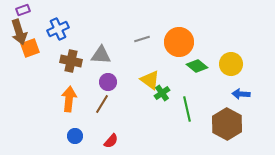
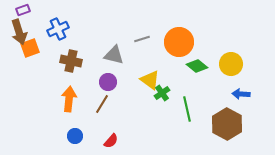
gray triangle: moved 13 px right; rotated 10 degrees clockwise
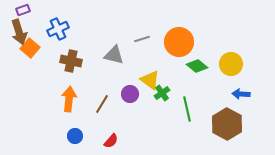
orange square: rotated 30 degrees counterclockwise
purple circle: moved 22 px right, 12 px down
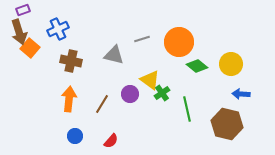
brown hexagon: rotated 16 degrees counterclockwise
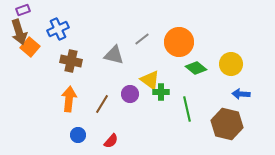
gray line: rotated 21 degrees counterclockwise
orange square: moved 1 px up
green diamond: moved 1 px left, 2 px down
green cross: moved 1 px left, 1 px up; rotated 35 degrees clockwise
blue circle: moved 3 px right, 1 px up
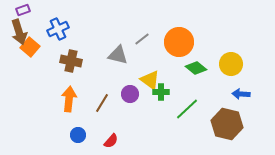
gray triangle: moved 4 px right
brown line: moved 1 px up
green line: rotated 60 degrees clockwise
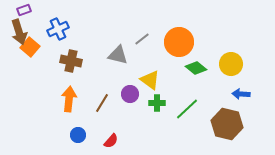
purple rectangle: moved 1 px right
green cross: moved 4 px left, 11 px down
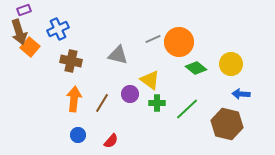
gray line: moved 11 px right; rotated 14 degrees clockwise
orange arrow: moved 5 px right
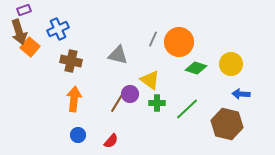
gray line: rotated 42 degrees counterclockwise
green diamond: rotated 20 degrees counterclockwise
brown line: moved 15 px right
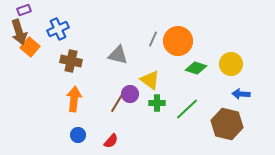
orange circle: moved 1 px left, 1 px up
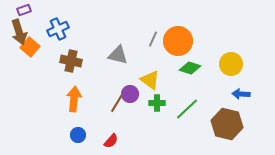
green diamond: moved 6 px left
